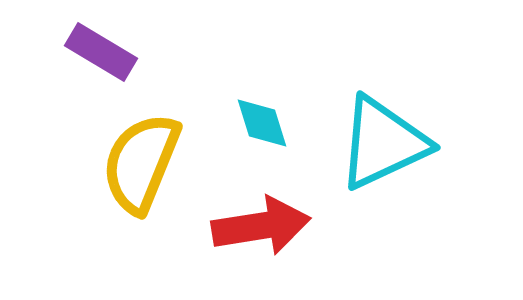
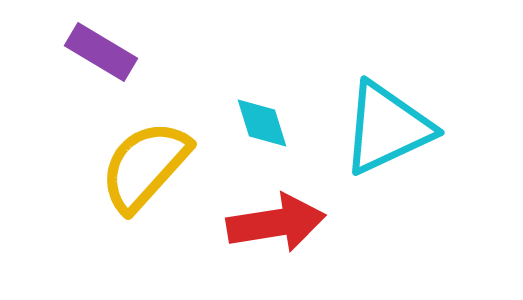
cyan triangle: moved 4 px right, 15 px up
yellow semicircle: moved 4 px right, 3 px down; rotated 20 degrees clockwise
red arrow: moved 15 px right, 3 px up
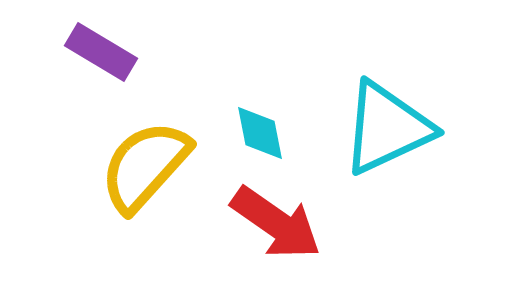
cyan diamond: moved 2 px left, 10 px down; rotated 6 degrees clockwise
red arrow: rotated 44 degrees clockwise
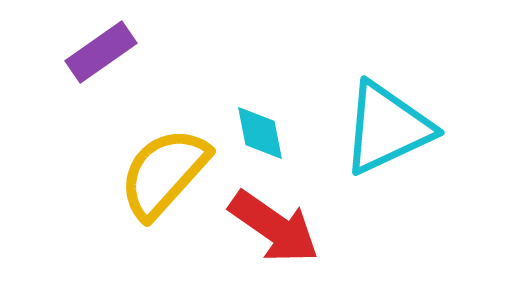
purple rectangle: rotated 66 degrees counterclockwise
yellow semicircle: moved 19 px right, 7 px down
red arrow: moved 2 px left, 4 px down
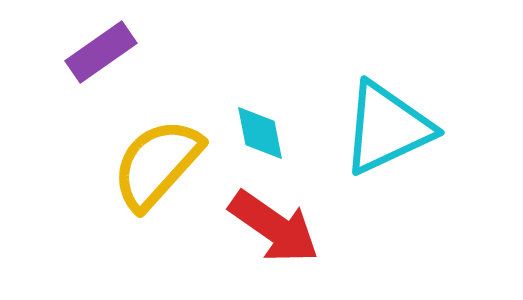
yellow semicircle: moved 7 px left, 9 px up
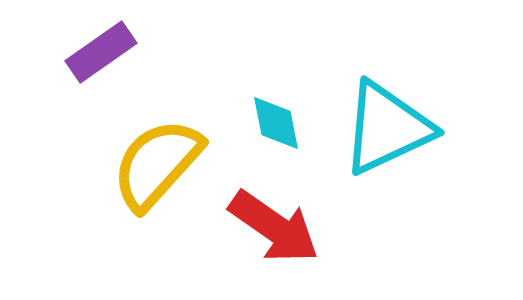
cyan diamond: moved 16 px right, 10 px up
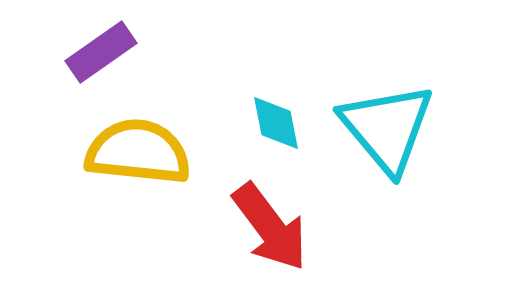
cyan triangle: rotated 45 degrees counterclockwise
yellow semicircle: moved 19 px left, 12 px up; rotated 54 degrees clockwise
red arrow: moved 4 px left; rotated 18 degrees clockwise
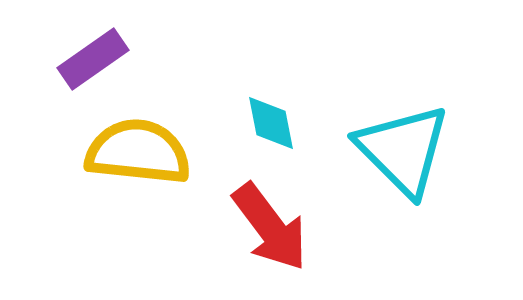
purple rectangle: moved 8 px left, 7 px down
cyan diamond: moved 5 px left
cyan triangle: moved 16 px right, 22 px down; rotated 5 degrees counterclockwise
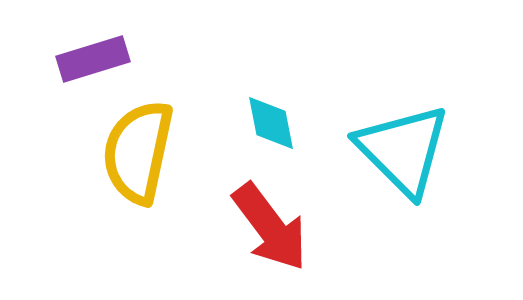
purple rectangle: rotated 18 degrees clockwise
yellow semicircle: rotated 84 degrees counterclockwise
